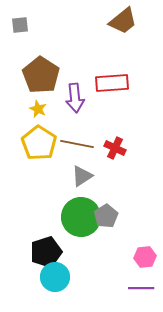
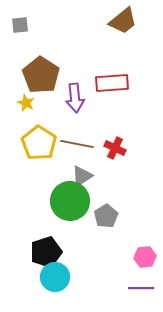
yellow star: moved 12 px left, 6 px up
green circle: moved 11 px left, 16 px up
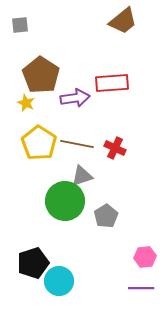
purple arrow: rotated 92 degrees counterclockwise
gray triangle: rotated 15 degrees clockwise
green circle: moved 5 px left
black pentagon: moved 13 px left, 11 px down
cyan circle: moved 4 px right, 4 px down
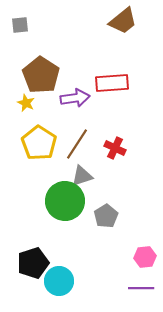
brown line: rotated 68 degrees counterclockwise
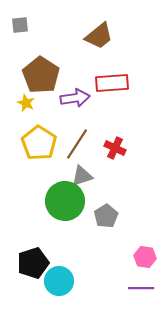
brown trapezoid: moved 24 px left, 15 px down
pink hexagon: rotated 15 degrees clockwise
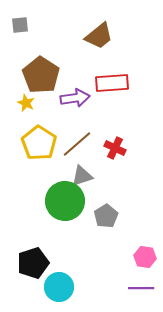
brown line: rotated 16 degrees clockwise
cyan circle: moved 6 px down
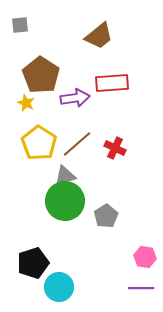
gray triangle: moved 17 px left
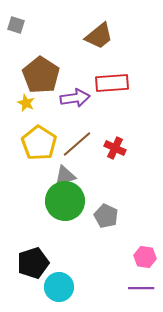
gray square: moved 4 px left; rotated 24 degrees clockwise
gray pentagon: rotated 15 degrees counterclockwise
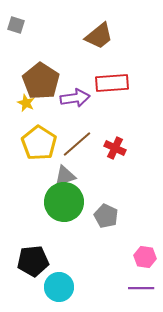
brown pentagon: moved 6 px down
green circle: moved 1 px left, 1 px down
black pentagon: moved 2 px up; rotated 12 degrees clockwise
